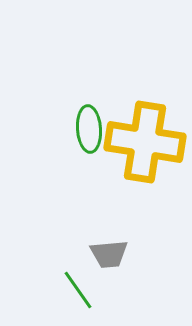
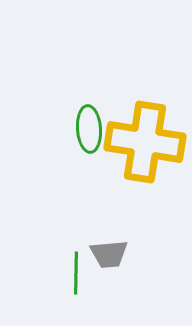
green line: moved 2 px left, 17 px up; rotated 36 degrees clockwise
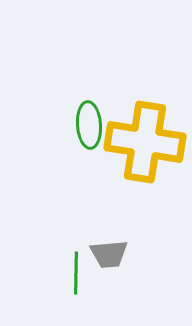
green ellipse: moved 4 px up
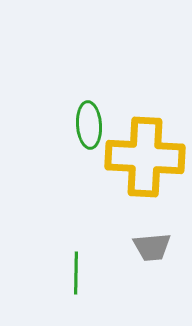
yellow cross: moved 15 px down; rotated 6 degrees counterclockwise
gray trapezoid: moved 43 px right, 7 px up
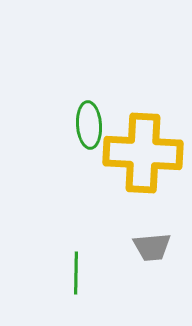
yellow cross: moved 2 px left, 4 px up
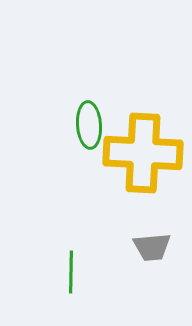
green line: moved 5 px left, 1 px up
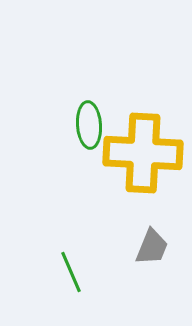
gray trapezoid: rotated 63 degrees counterclockwise
green line: rotated 24 degrees counterclockwise
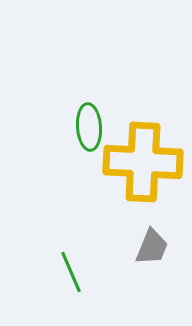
green ellipse: moved 2 px down
yellow cross: moved 9 px down
